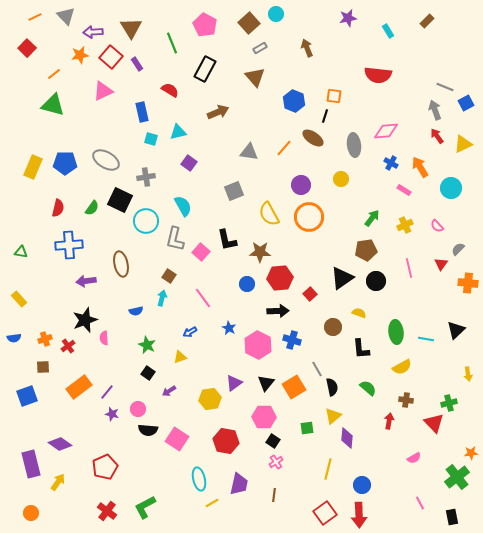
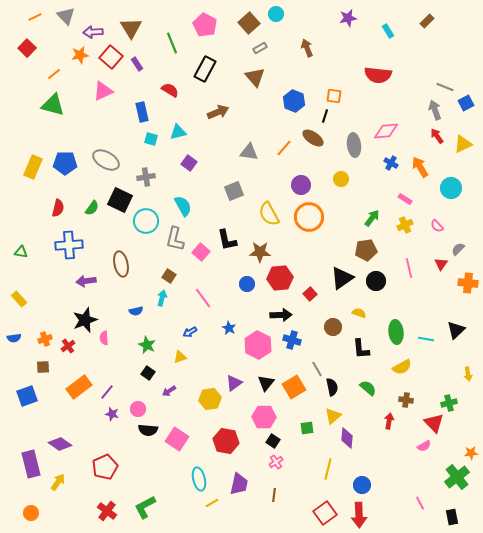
pink rectangle at (404, 190): moved 1 px right, 9 px down
black arrow at (278, 311): moved 3 px right, 4 px down
pink semicircle at (414, 458): moved 10 px right, 12 px up
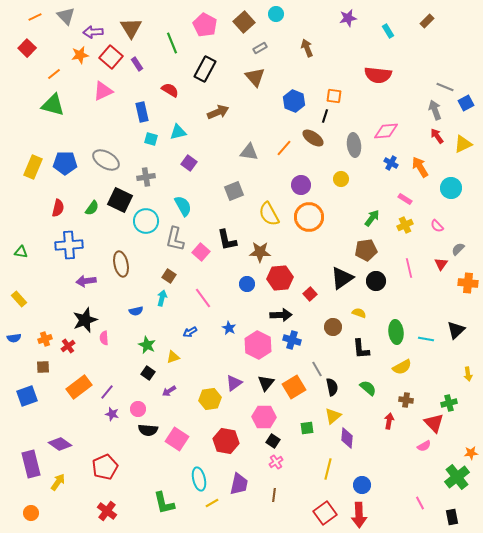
brown square at (249, 23): moved 5 px left, 1 px up
yellow triangle at (180, 357): moved 7 px left
green L-shape at (145, 507): moved 19 px right, 4 px up; rotated 75 degrees counterclockwise
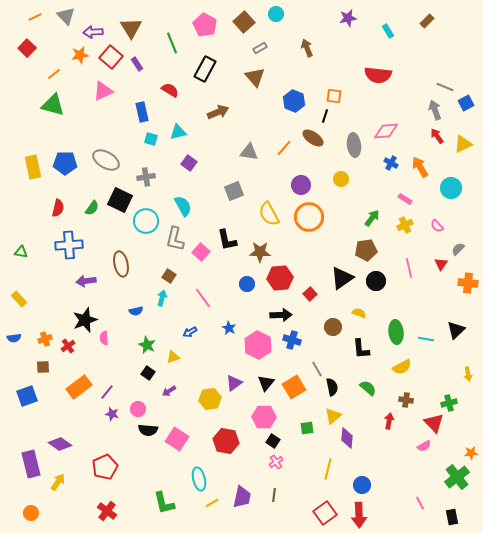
yellow rectangle at (33, 167): rotated 35 degrees counterclockwise
purple trapezoid at (239, 484): moved 3 px right, 13 px down
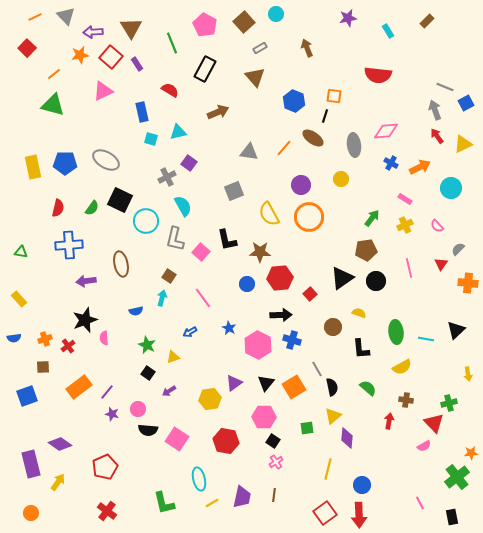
orange arrow at (420, 167): rotated 95 degrees clockwise
gray cross at (146, 177): moved 21 px right; rotated 18 degrees counterclockwise
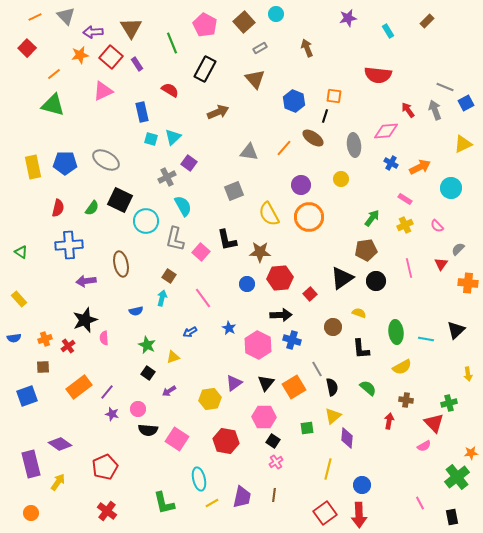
brown triangle at (255, 77): moved 2 px down
cyan triangle at (178, 132): moved 5 px left, 5 px down; rotated 30 degrees counterclockwise
red arrow at (437, 136): moved 29 px left, 26 px up
green triangle at (21, 252): rotated 24 degrees clockwise
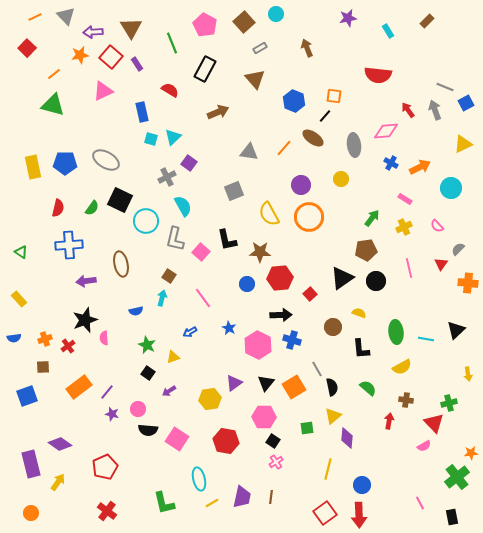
black line at (325, 116): rotated 24 degrees clockwise
yellow cross at (405, 225): moved 1 px left, 2 px down
brown line at (274, 495): moved 3 px left, 2 px down
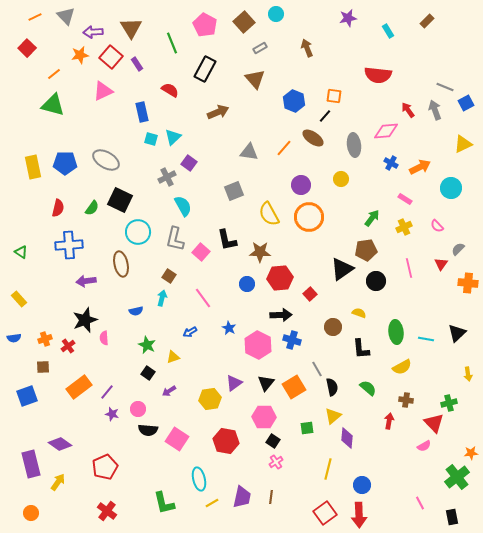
cyan circle at (146, 221): moved 8 px left, 11 px down
black triangle at (342, 278): moved 9 px up
black triangle at (456, 330): moved 1 px right, 3 px down
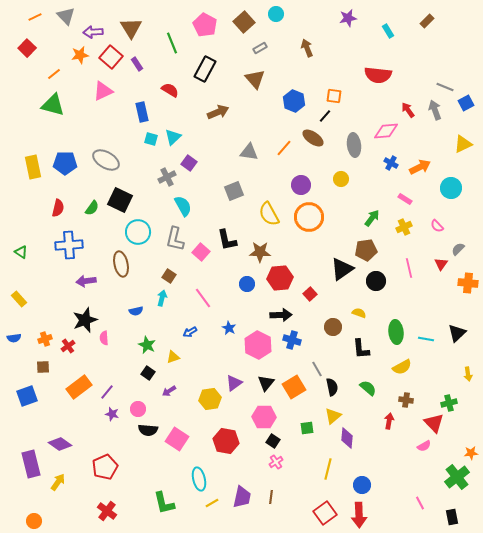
orange circle at (31, 513): moved 3 px right, 8 px down
